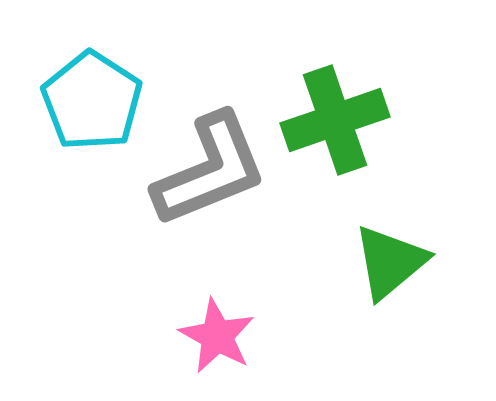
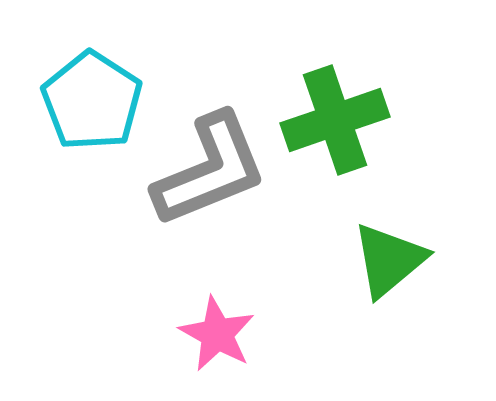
green triangle: moved 1 px left, 2 px up
pink star: moved 2 px up
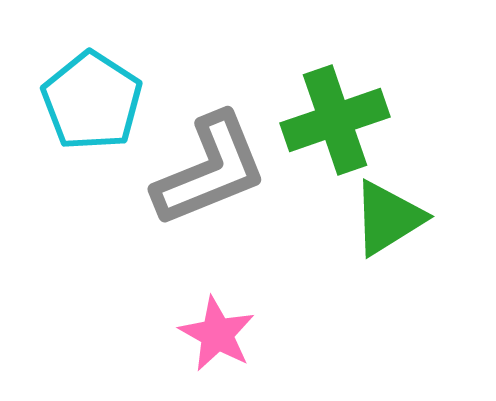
green triangle: moved 1 px left, 42 px up; rotated 8 degrees clockwise
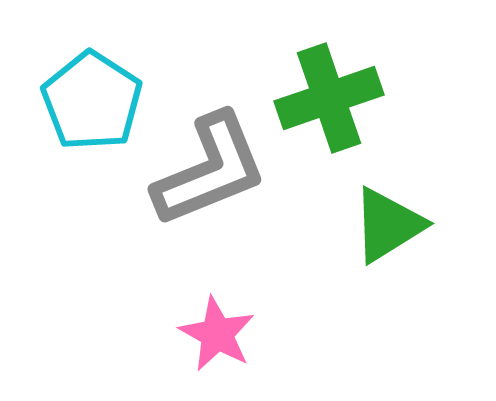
green cross: moved 6 px left, 22 px up
green triangle: moved 7 px down
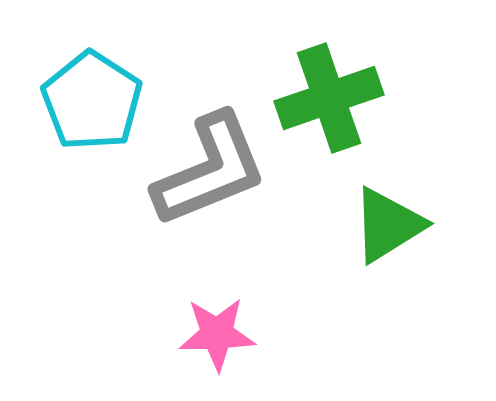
pink star: rotated 30 degrees counterclockwise
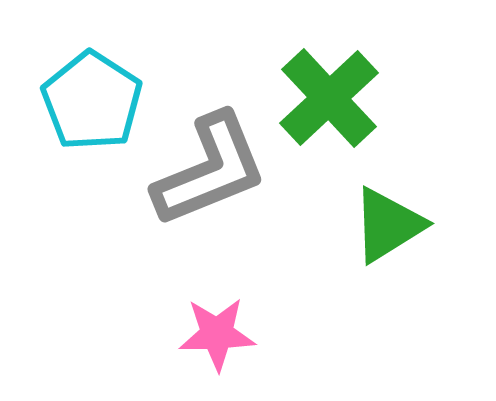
green cross: rotated 24 degrees counterclockwise
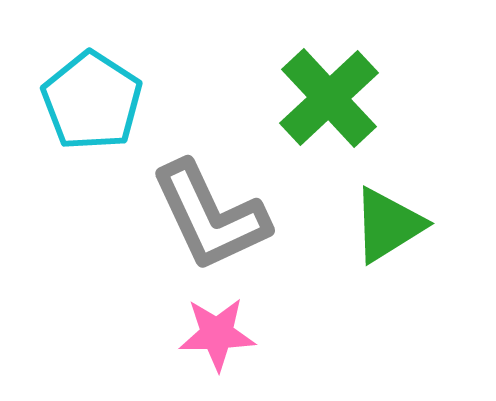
gray L-shape: moved 46 px down; rotated 87 degrees clockwise
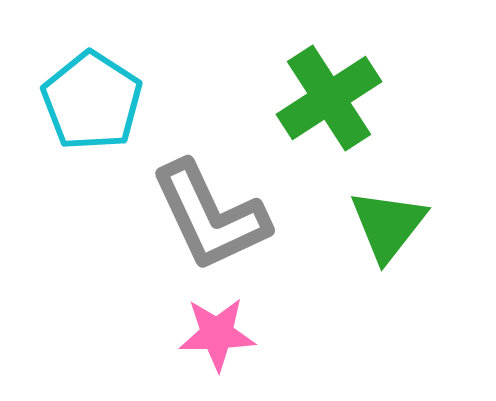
green cross: rotated 10 degrees clockwise
green triangle: rotated 20 degrees counterclockwise
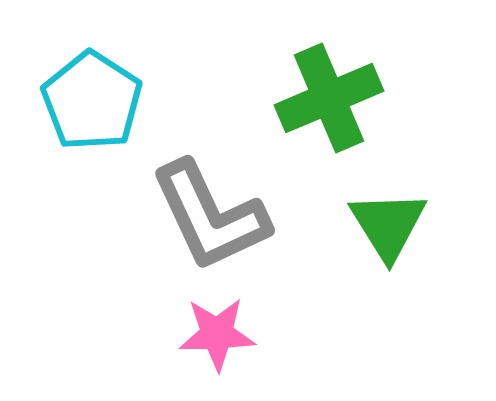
green cross: rotated 10 degrees clockwise
green triangle: rotated 10 degrees counterclockwise
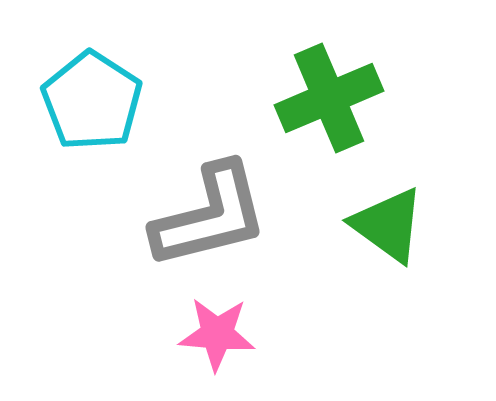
gray L-shape: rotated 79 degrees counterclockwise
green triangle: rotated 22 degrees counterclockwise
pink star: rotated 6 degrees clockwise
